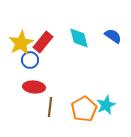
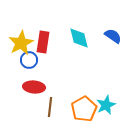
red rectangle: rotated 30 degrees counterclockwise
blue circle: moved 1 px left
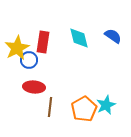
yellow star: moved 4 px left, 5 px down
